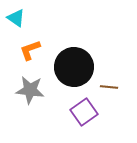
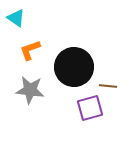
brown line: moved 1 px left, 1 px up
purple square: moved 6 px right, 4 px up; rotated 20 degrees clockwise
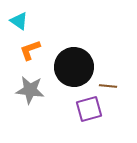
cyan triangle: moved 3 px right, 3 px down
purple square: moved 1 px left, 1 px down
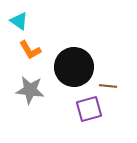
orange L-shape: rotated 100 degrees counterclockwise
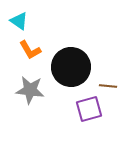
black circle: moved 3 px left
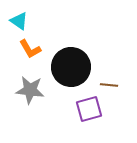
orange L-shape: moved 1 px up
brown line: moved 1 px right, 1 px up
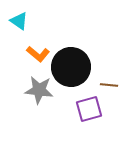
orange L-shape: moved 8 px right, 5 px down; rotated 20 degrees counterclockwise
gray star: moved 9 px right
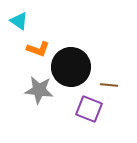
orange L-shape: moved 5 px up; rotated 20 degrees counterclockwise
purple square: rotated 36 degrees clockwise
